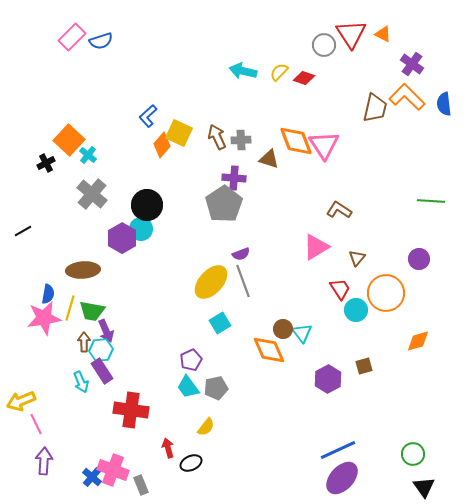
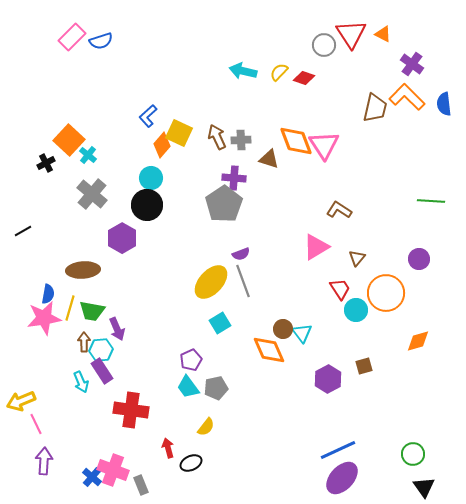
cyan circle at (141, 229): moved 10 px right, 51 px up
purple arrow at (106, 331): moved 11 px right, 2 px up
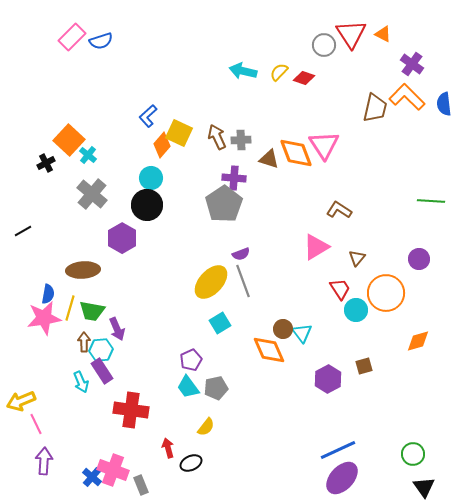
orange diamond at (296, 141): moved 12 px down
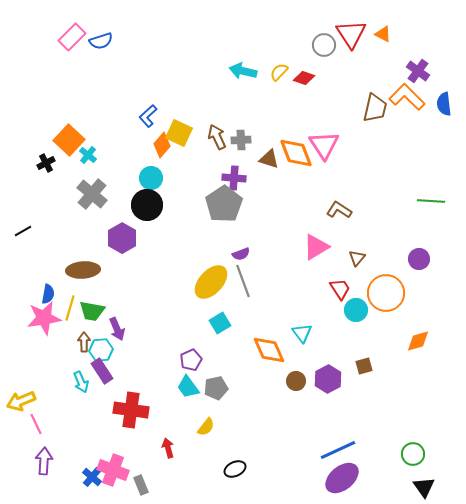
purple cross at (412, 64): moved 6 px right, 7 px down
brown circle at (283, 329): moved 13 px right, 52 px down
black ellipse at (191, 463): moved 44 px right, 6 px down
purple ellipse at (342, 478): rotated 8 degrees clockwise
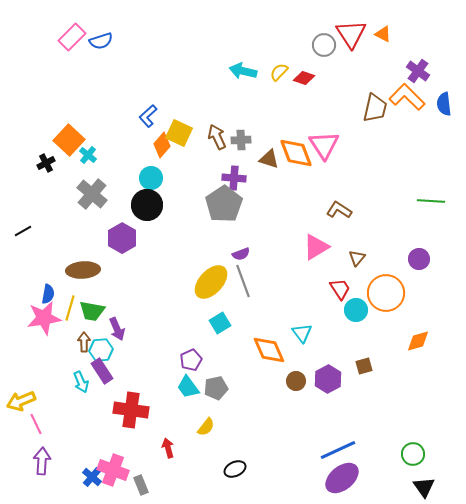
purple arrow at (44, 461): moved 2 px left
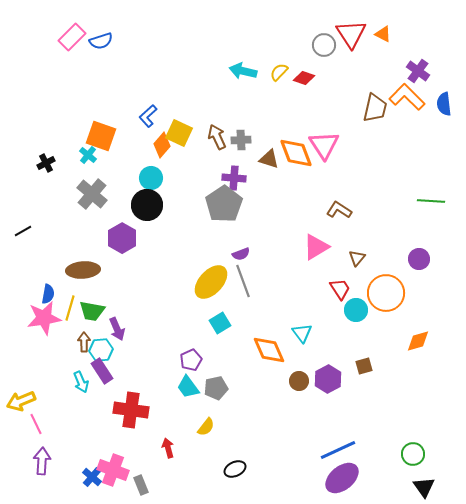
orange square at (69, 140): moved 32 px right, 4 px up; rotated 24 degrees counterclockwise
brown circle at (296, 381): moved 3 px right
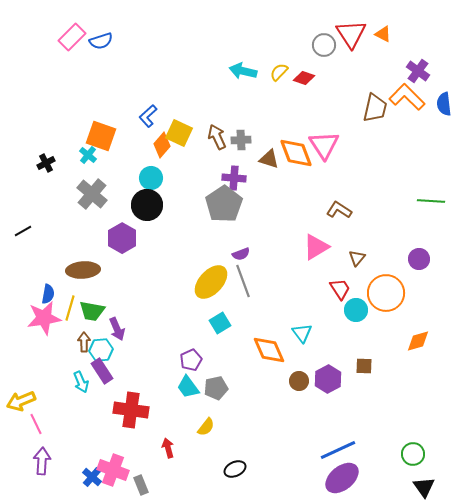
brown square at (364, 366): rotated 18 degrees clockwise
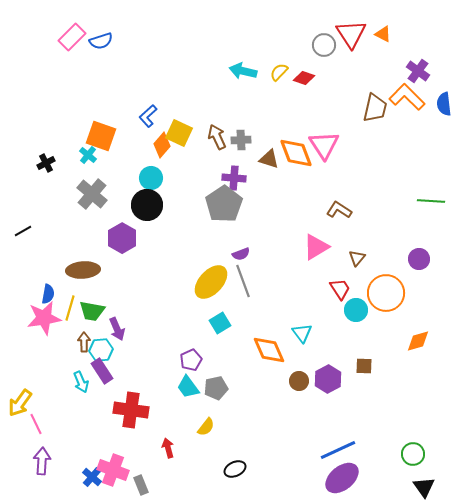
yellow arrow at (21, 401): moved 1 px left, 2 px down; rotated 32 degrees counterclockwise
